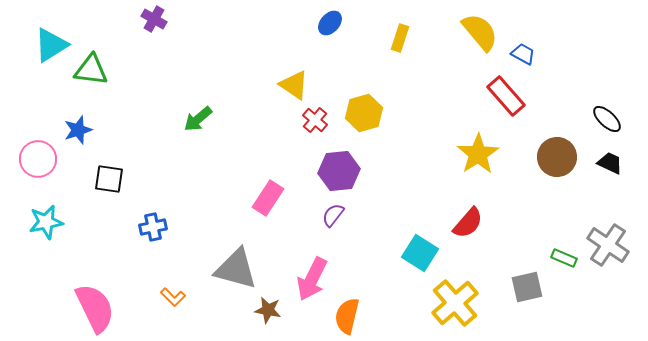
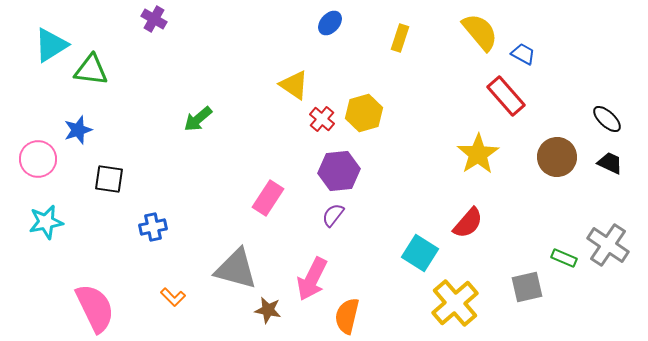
red cross: moved 7 px right, 1 px up
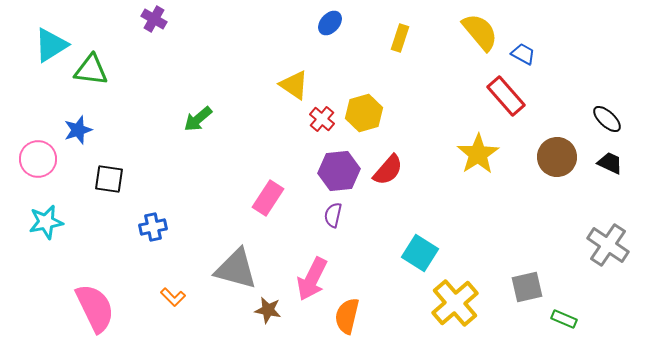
purple semicircle: rotated 25 degrees counterclockwise
red semicircle: moved 80 px left, 53 px up
green rectangle: moved 61 px down
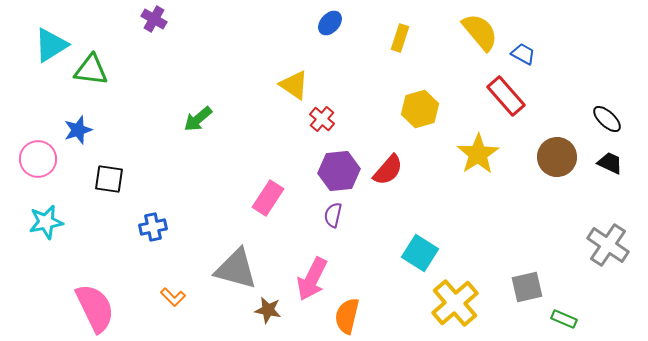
yellow hexagon: moved 56 px right, 4 px up
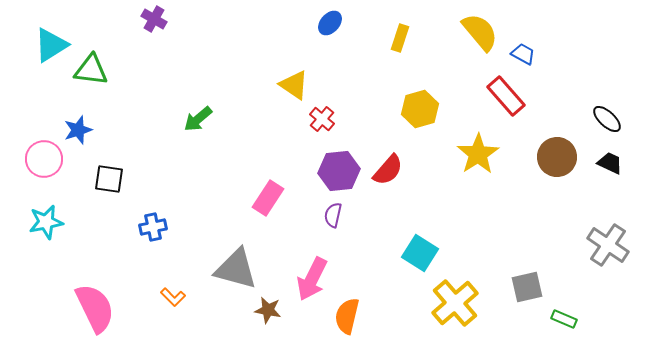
pink circle: moved 6 px right
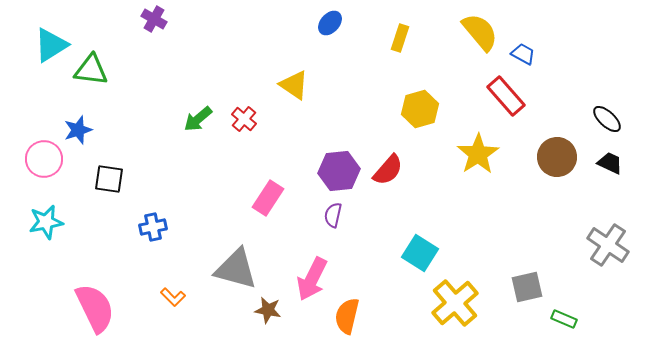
red cross: moved 78 px left
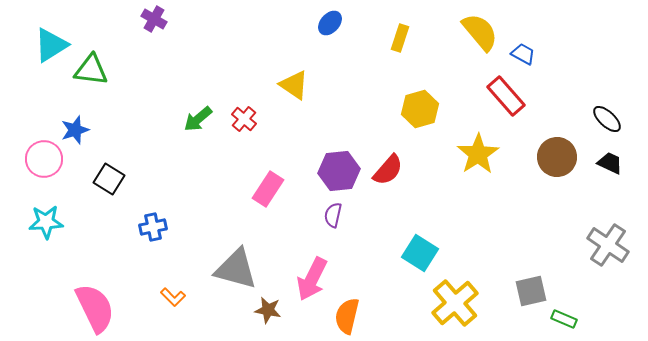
blue star: moved 3 px left
black square: rotated 24 degrees clockwise
pink rectangle: moved 9 px up
cyan star: rotated 8 degrees clockwise
gray square: moved 4 px right, 4 px down
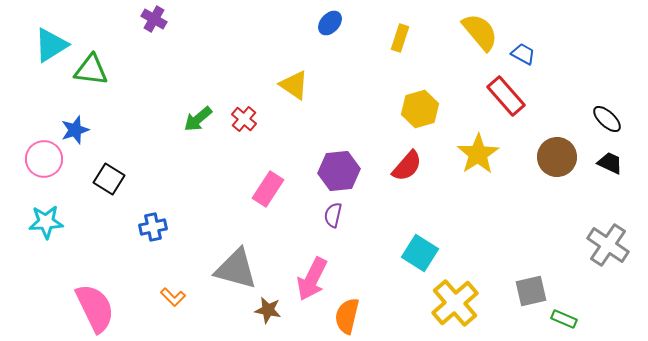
red semicircle: moved 19 px right, 4 px up
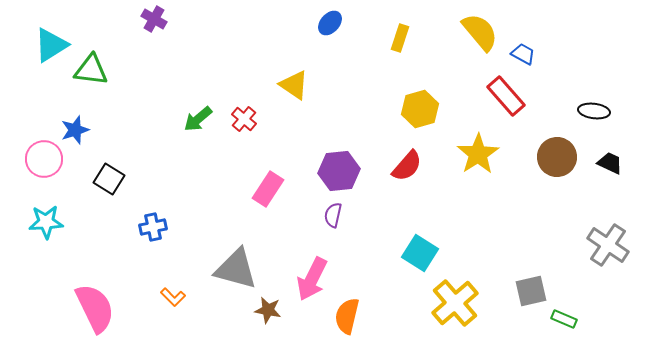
black ellipse: moved 13 px left, 8 px up; rotated 36 degrees counterclockwise
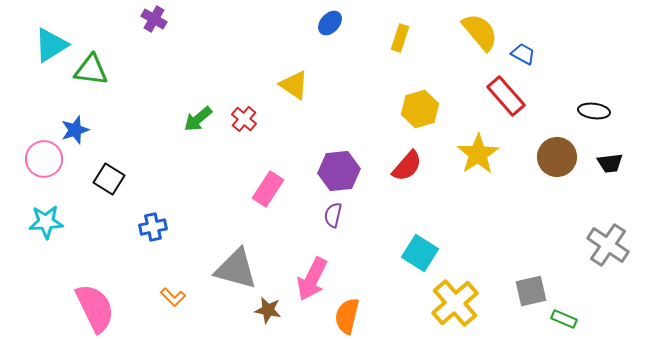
black trapezoid: rotated 148 degrees clockwise
